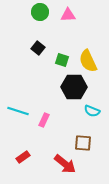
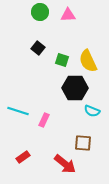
black hexagon: moved 1 px right, 1 px down
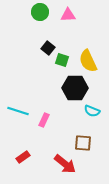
black square: moved 10 px right
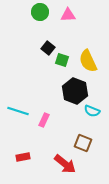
black hexagon: moved 3 px down; rotated 20 degrees clockwise
brown square: rotated 18 degrees clockwise
red rectangle: rotated 24 degrees clockwise
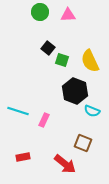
yellow semicircle: moved 2 px right
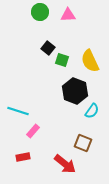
cyan semicircle: rotated 77 degrees counterclockwise
pink rectangle: moved 11 px left, 11 px down; rotated 16 degrees clockwise
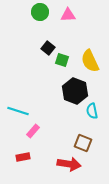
cyan semicircle: rotated 133 degrees clockwise
red arrow: moved 4 px right; rotated 30 degrees counterclockwise
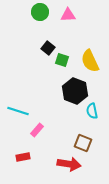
pink rectangle: moved 4 px right, 1 px up
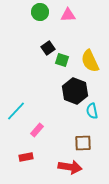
black square: rotated 16 degrees clockwise
cyan line: moved 2 px left; rotated 65 degrees counterclockwise
brown square: rotated 24 degrees counterclockwise
red rectangle: moved 3 px right
red arrow: moved 1 px right, 3 px down
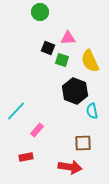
pink triangle: moved 23 px down
black square: rotated 32 degrees counterclockwise
